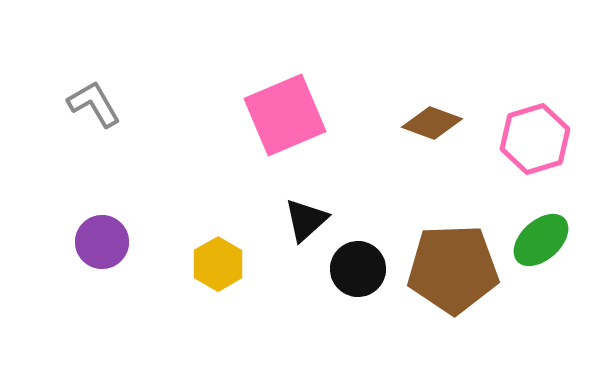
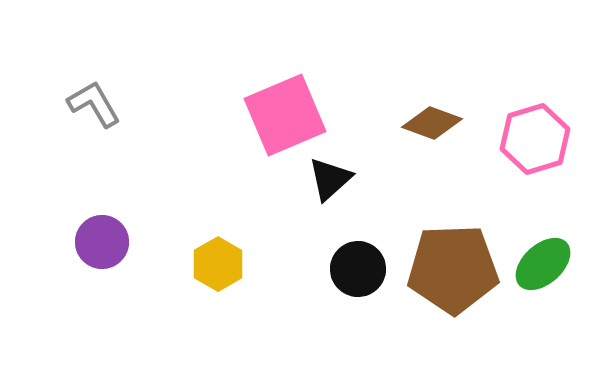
black triangle: moved 24 px right, 41 px up
green ellipse: moved 2 px right, 24 px down
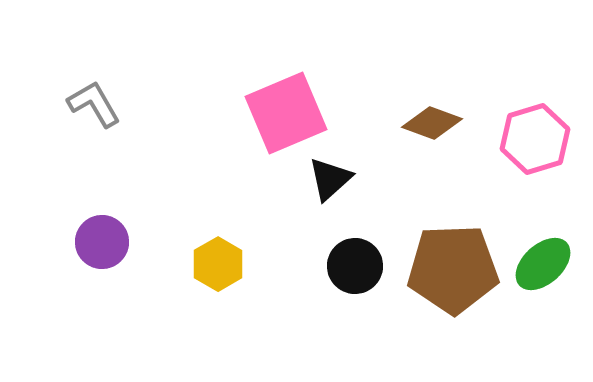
pink square: moved 1 px right, 2 px up
black circle: moved 3 px left, 3 px up
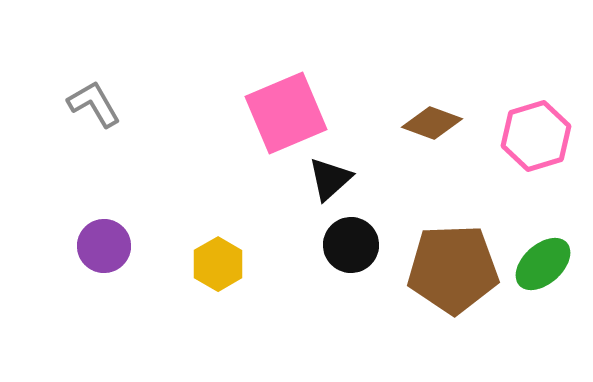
pink hexagon: moved 1 px right, 3 px up
purple circle: moved 2 px right, 4 px down
black circle: moved 4 px left, 21 px up
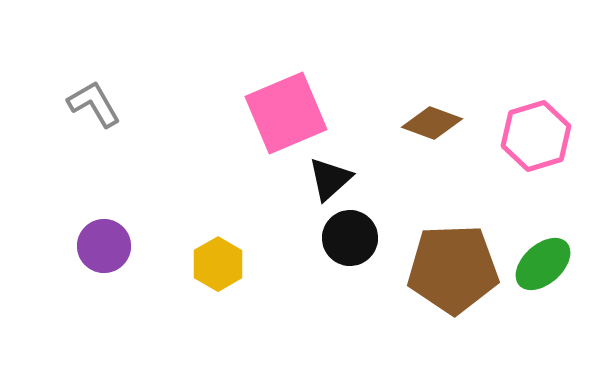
black circle: moved 1 px left, 7 px up
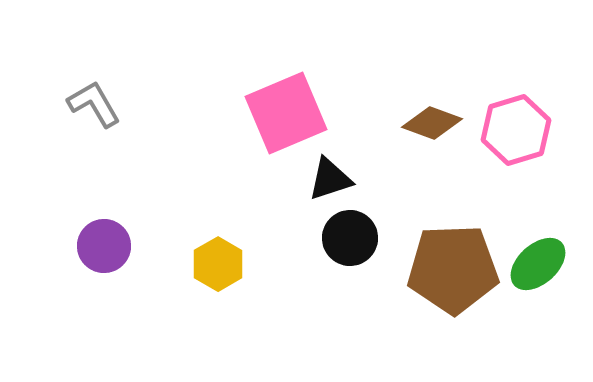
pink hexagon: moved 20 px left, 6 px up
black triangle: rotated 24 degrees clockwise
green ellipse: moved 5 px left
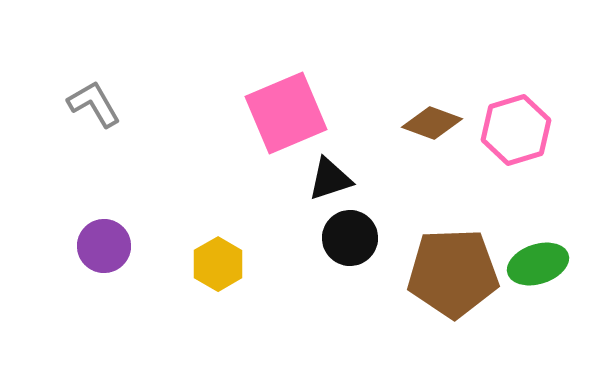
green ellipse: rotated 24 degrees clockwise
brown pentagon: moved 4 px down
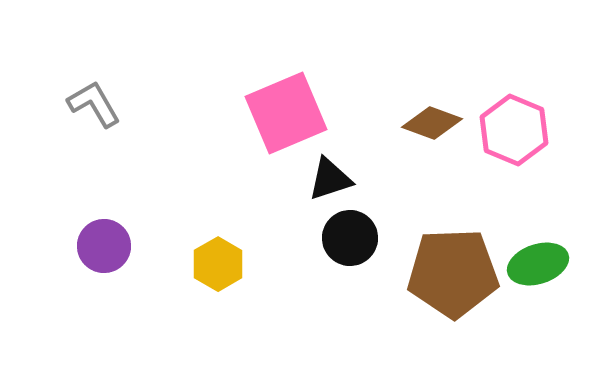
pink hexagon: moved 2 px left; rotated 20 degrees counterclockwise
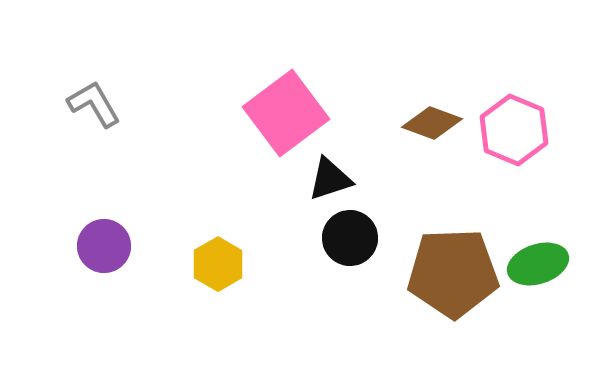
pink square: rotated 14 degrees counterclockwise
